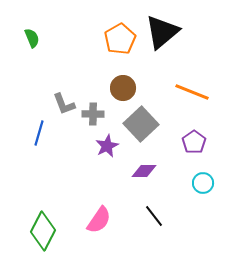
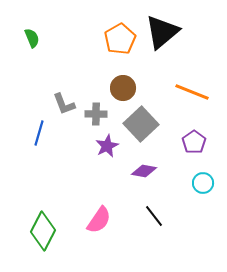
gray cross: moved 3 px right
purple diamond: rotated 10 degrees clockwise
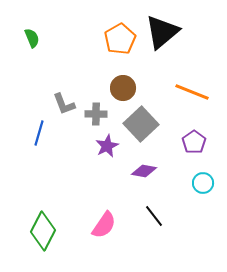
pink semicircle: moved 5 px right, 5 px down
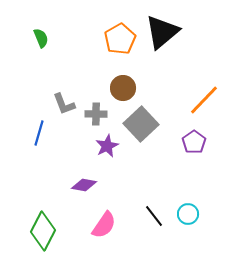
green semicircle: moved 9 px right
orange line: moved 12 px right, 8 px down; rotated 68 degrees counterclockwise
purple diamond: moved 60 px left, 14 px down
cyan circle: moved 15 px left, 31 px down
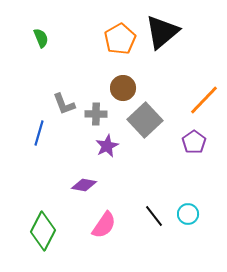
gray square: moved 4 px right, 4 px up
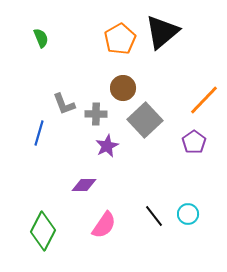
purple diamond: rotated 10 degrees counterclockwise
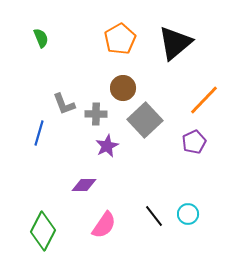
black triangle: moved 13 px right, 11 px down
purple pentagon: rotated 10 degrees clockwise
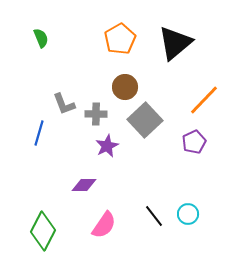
brown circle: moved 2 px right, 1 px up
